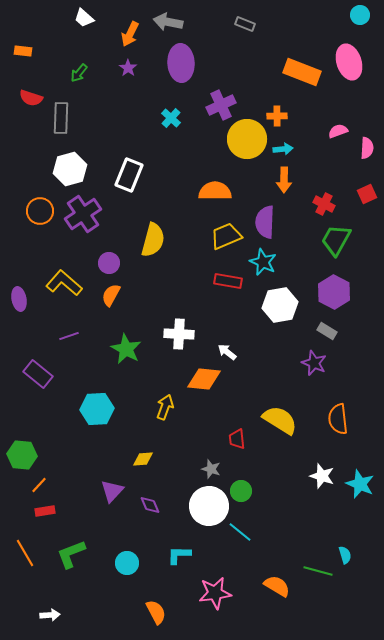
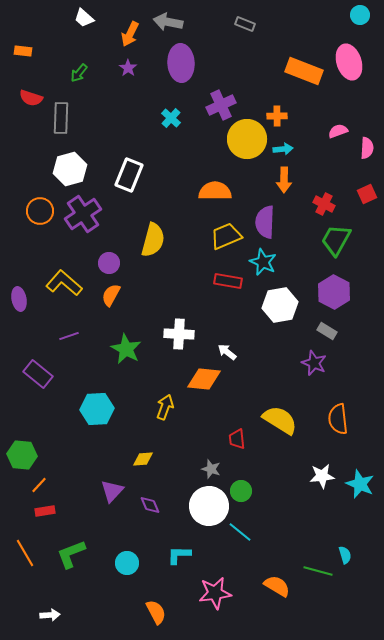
orange rectangle at (302, 72): moved 2 px right, 1 px up
white star at (322, 476): rotated 25 degrees counterclockwise
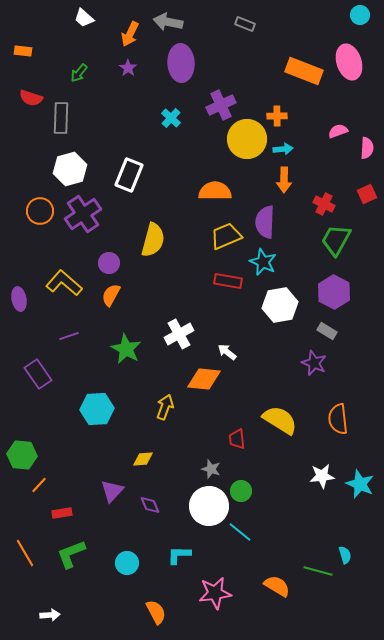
white cross at (179, 334): rotated 32 degrees counterclockwise
purple rectangle at (38, 374): rotated 16 degrees clockwise
red rectangle at (45, 511): moved 17 px right, 2 px down
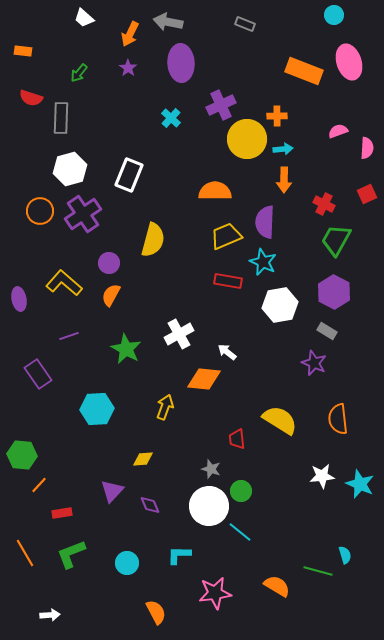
cyan circle at (360, 15): moved 26 px left
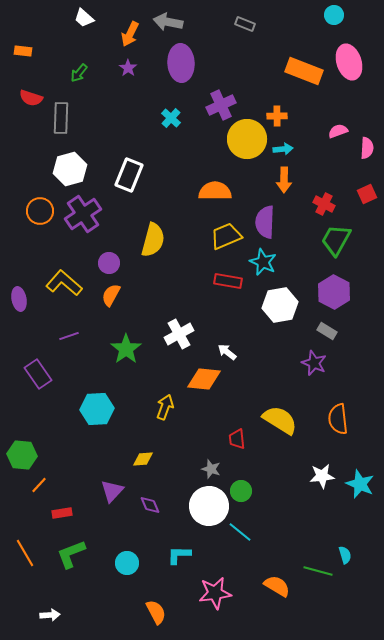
green star at (126, 349): rotated 8 degrees clockwise
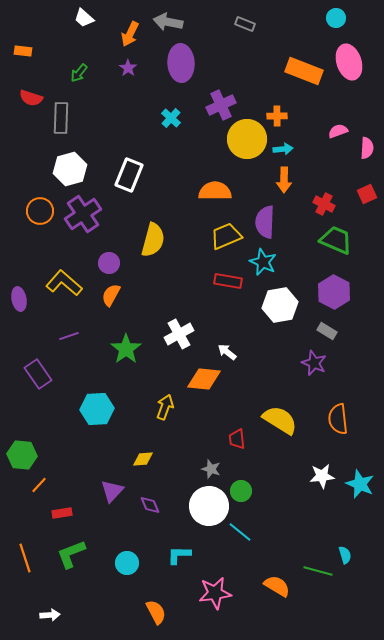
cyan circle at (334, 15): moved 2 px right, 3 px down
green trapezoid at (336, 240): rotated 84 degrees clockwise
orange line at (25, 553): moved 5 px down; rotated 12 degrees clockwise
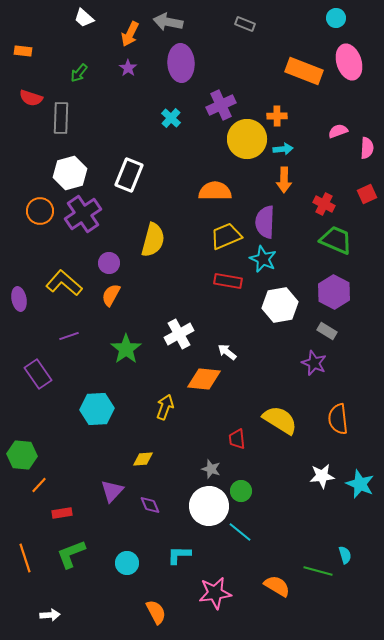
white hexagon at (70, 169): moved 4 px down
cyan star at (263, 262): moved 3 px up
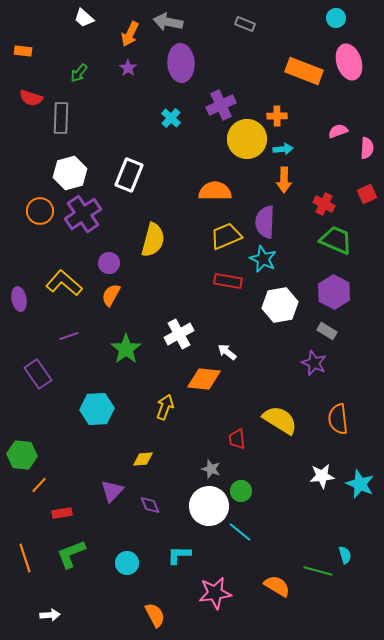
orange semicircle at (156, 612): moved 1 px left, 3 px down
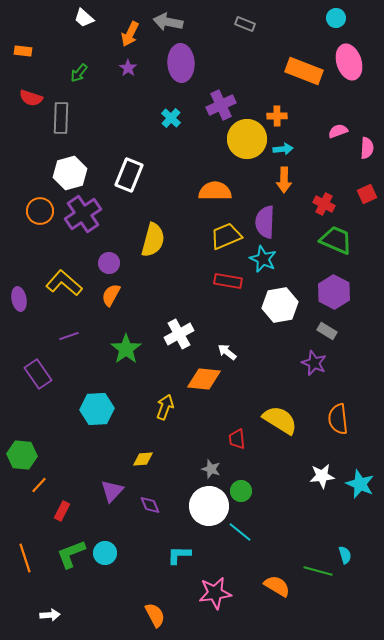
red rectangle at (62, 513): moved 2 px up; rotated 54 degrees counterclockwise
cyan circle at (127, 563): moved 22 px left, 10 px up
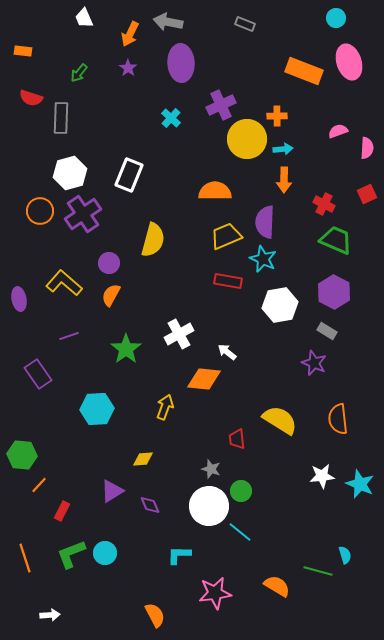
white trapezoid at (84, 18): rotated 25 degrees clockwise
purple triangle at (112, 491): rotated 15 degrees clockwise
